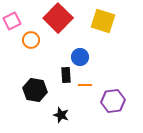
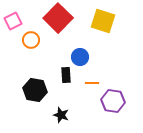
pink square: moved 1 px right
orange line: moved 7 px right, 2 px up
purple hexagon: rotated 15 degrees clockwise
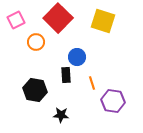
pink square: moved 3 px right, 1 px up
orange circle: moved 5 px right, 2 px down
blue circle: moved 3 px left
orange line: rotated 72 degrees clockwise
black star: rotated 14 degrees counterclockwise
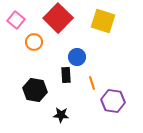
pink square: rotated 24 degrees counterclockwise
orange circle: moved 2 px left
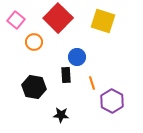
black hexagon: moved 1 px left, 3 px up
purple hexagon: moved 1 px left; rotated 20 degrees clockwise
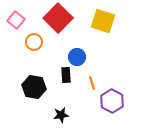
black star: rotated 14 degrees counterclockwise
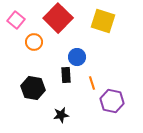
black hexagon: moved 1 px left, 1 px down
purple hexagon: rotated 15 degrees counterclockwise
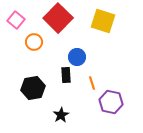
black hexagon: rotated 20 degrees counterclockwise
purple hexagon: moved 1 px left, 1 px down
black star: rotated 21 degrees counterclockwise
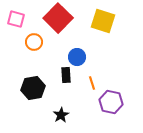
pink square: moved 1 px up; rotated 24 degrees counterclockwise
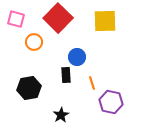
yellow square: moved 2 px right; rotated 20 degrees counterclockwise
black hexagon: moved 4 px left
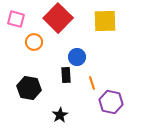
black hexagon: rotated 20 degrees clockwise
black star: moved 1 px left
